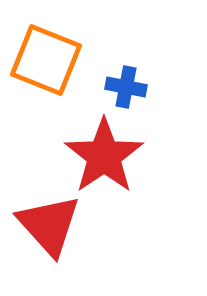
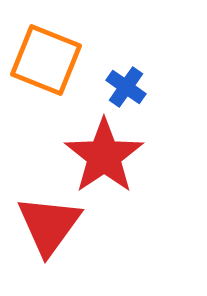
blue cross: rotated 24 degrees clockwise
red triangle: rotated 18 degrees clockwise
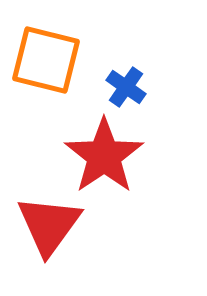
orange square: rotated 8 degrees counterclockwise
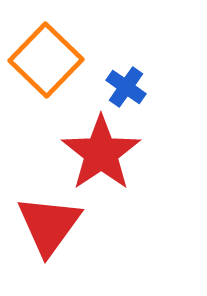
orange square: rotated 30 degrees clockwise
red star: moved 3 px left, 3 px up
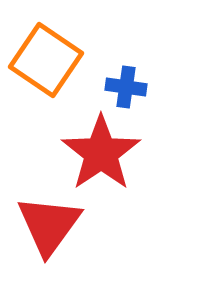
orange square: rotated 10 degrees counterclockwise
blue cross: rotated 27 degrees counterclockwise
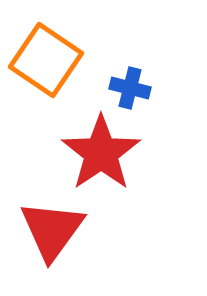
blue cross: moved 4 px right, 1 px down; rotated 6 degrees clockwise
red triangle: moved 3 px right, 5 px down
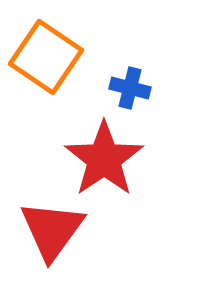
orange square: moved 3 px up
red star: moved 3 px right, 6 px down
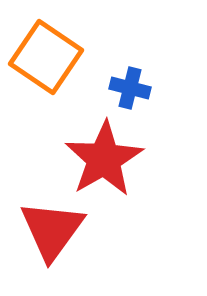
red star: rotated 4 degrees clockwise
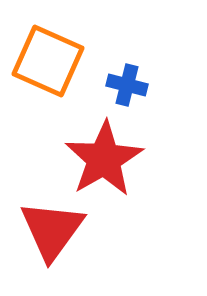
orange square: moved 2 px right, 4 px down; rotated 10 degrees counterclockwise
blue cross: moved 3 px left, 3 px up
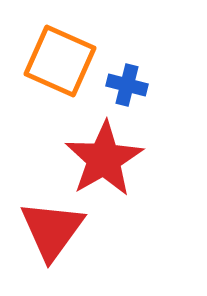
orange square: moved 12 px right
